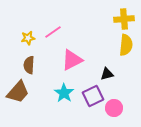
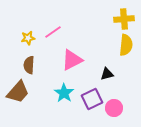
purple square: moved 1 px left, 3 px down
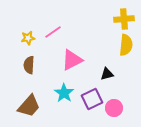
brown trapezoid: moved 11 px right, 14 px down
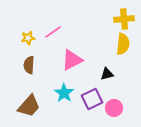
yellow semicircle: moved 3 px left, 1 px up
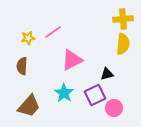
yellow cross: moved 1 px left
brown semicircle: moved 7 px left, 1 px down
purple square: moved 3 px right, 4 px up
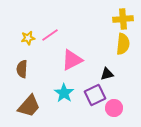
pink line: moved 3 px left, 3 px down
brown semicircle: moved 3 px down
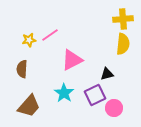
yellow star: moved 1 px right, 2 px down
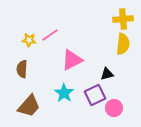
yellow star: rotated 16 degrees clockwise
